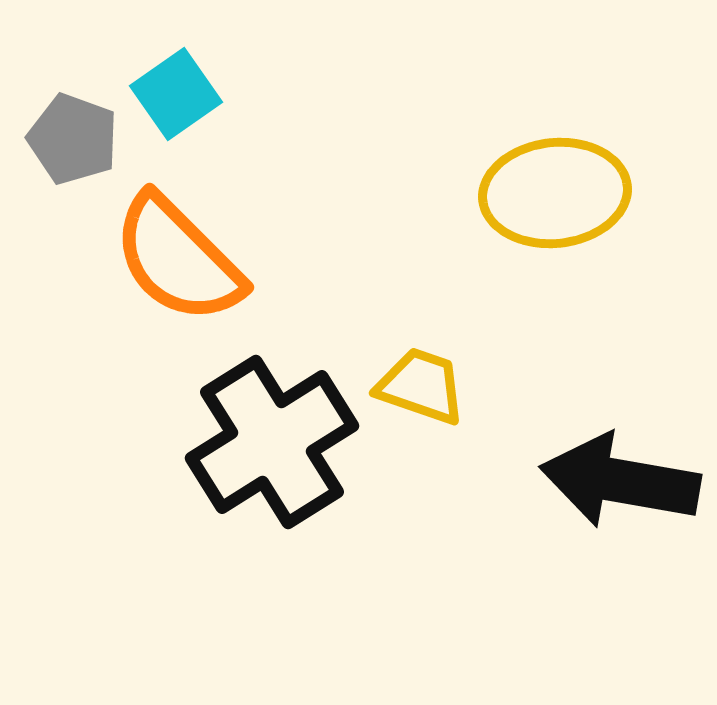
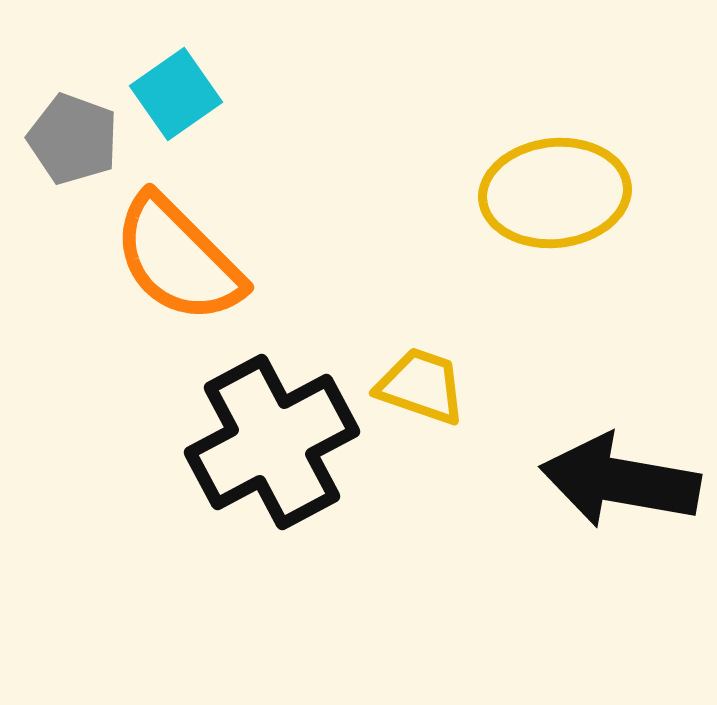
black cross: rotated 4 degrees clockwise
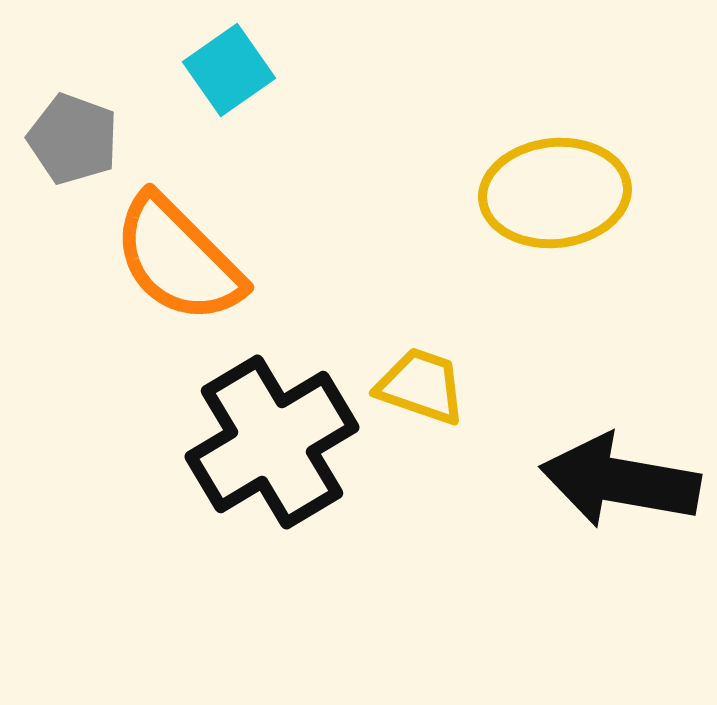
cyan square: moved 53 px right, 24 px up
black cross: rotated 3 degrees counterclockwise
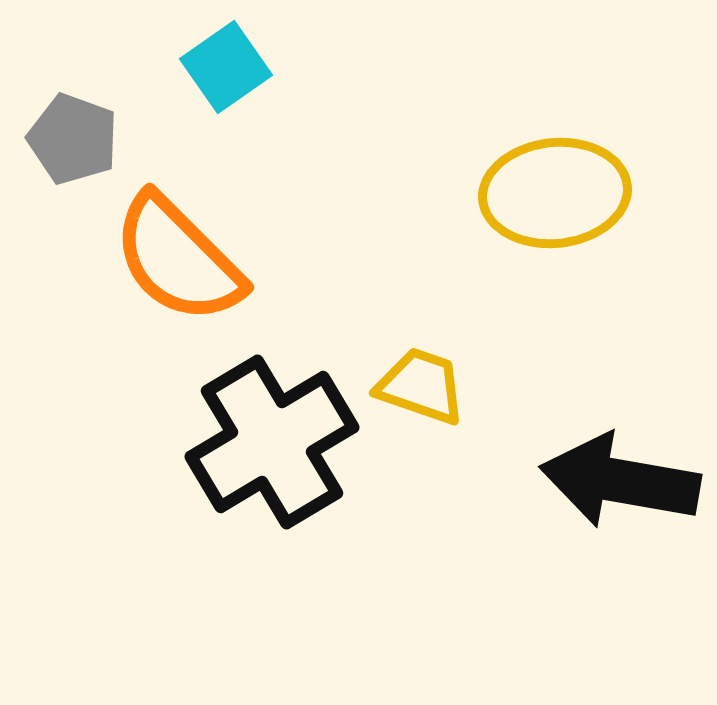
cyan square: moved 3 px left, 3 px up
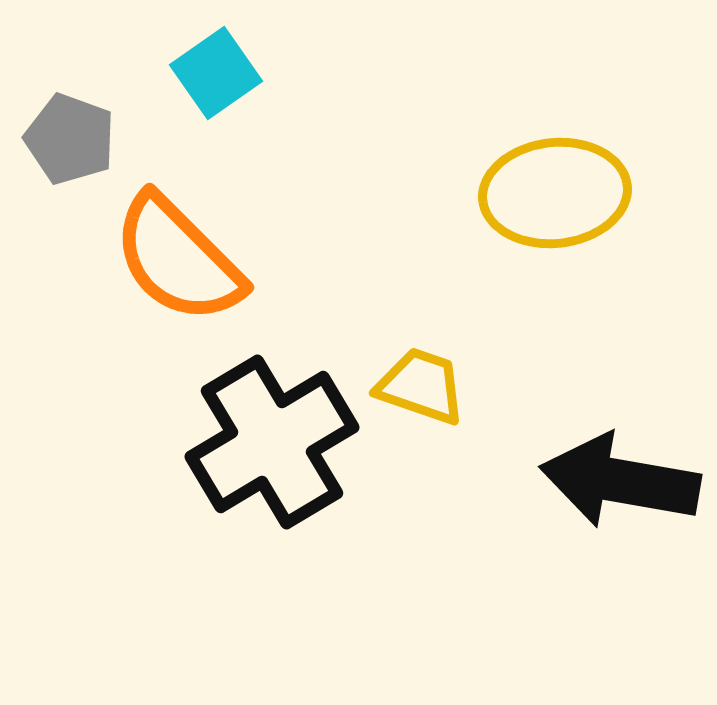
cyan square: moved 10 px left, 6 px down
gray pentagon: moved 3 px left
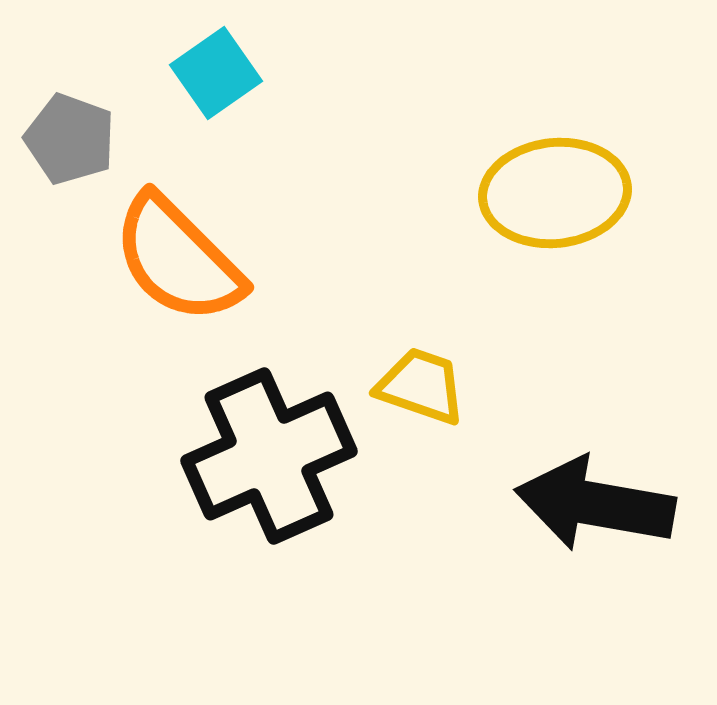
black cross: moved 3 px left, 14 px down; rotated 7 degrees clockwise
black arrow: moved 25 px left, 23 px down
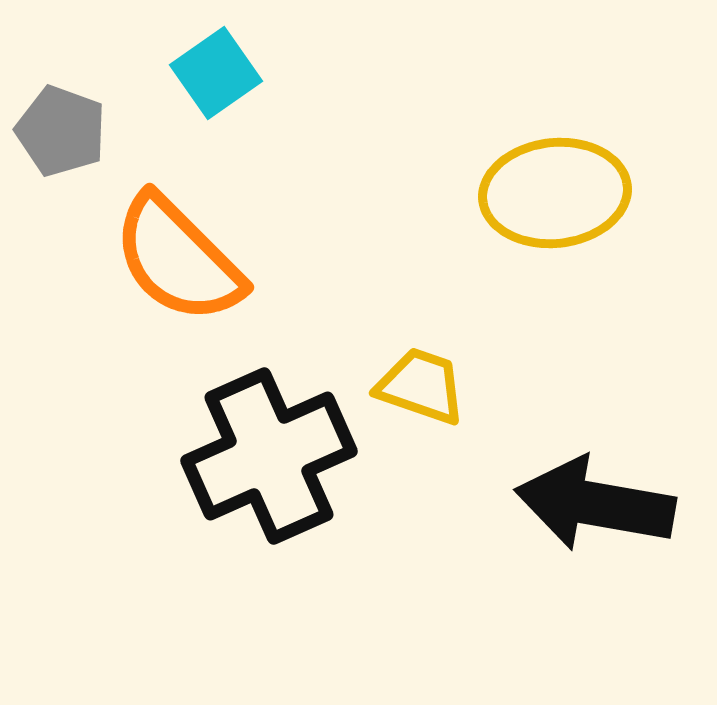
gray pentagon: moved 9 px left, 8 px up
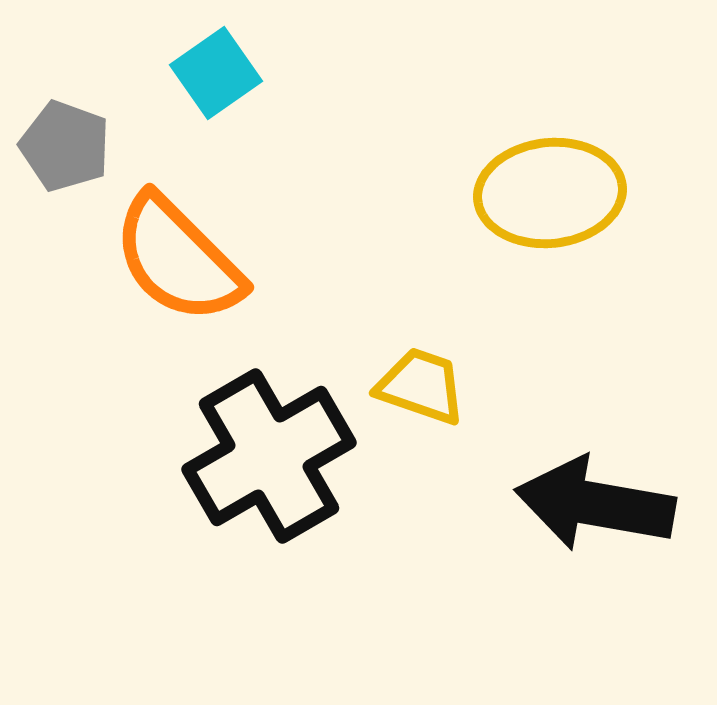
gray pentagon: moved 4 px right, 15 px down
yellow ellipse: moved 5 px left
black cross: rotated 6 degrees counterclockwise
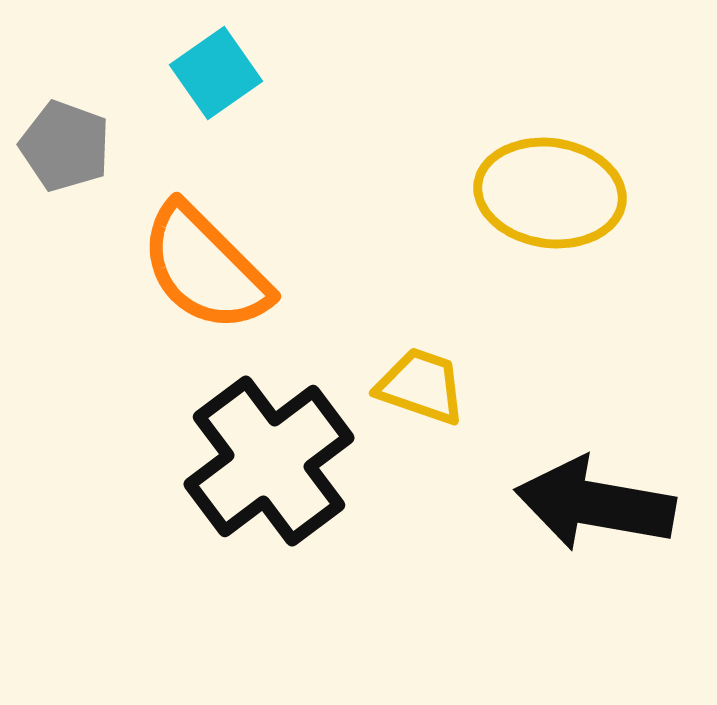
yellow ellipse: rotated 14 degrees clockwise
orange semicircle: moved 27 px right, 9 px down
black cross: moved 5 px down; rotated 7 degrees counterclockwise
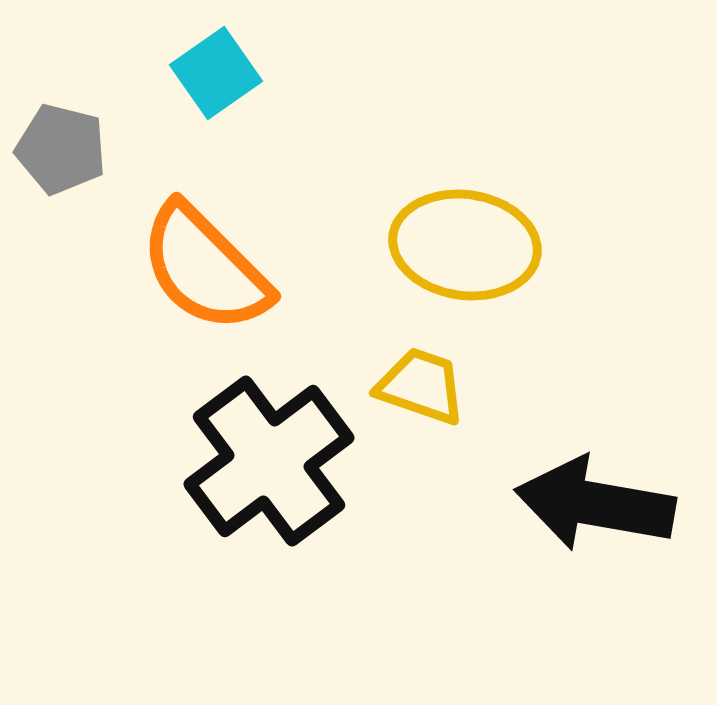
gray pentagon: moved 4 px left, 3 px down; rotated 6 degrees counterclockwise
yellow ellipse: moved 85 px left, 52 px down
